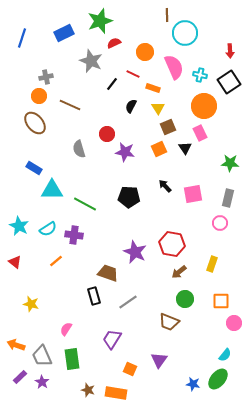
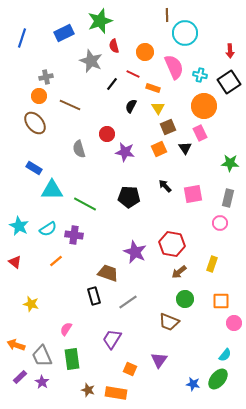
red semicircle at (114, 43): moved 3 px down; rotated 80 degrees counterclockwise
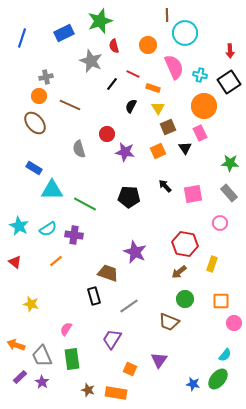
orange circle at (145, 52): moved 3 px right, 7 px up
orange square at (159, 149): moved 1 px left, 2 px down
gray rectangle at (228, 198): moved 1 px right, 5 px up; rotated 54 degrees counterclockwise
red hexagon at (172, 244): moved 13 px right
gray line at (128, 302): moved 1 px right, 4 px down
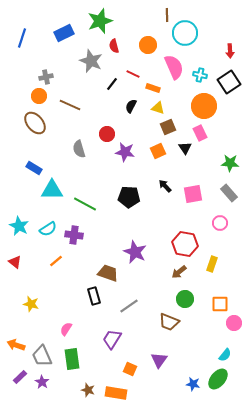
yellow triangle at (158, 108): rotated 40 degrees counterclockwise
orange square at (221, 301): moved 1 px left, 3 px down
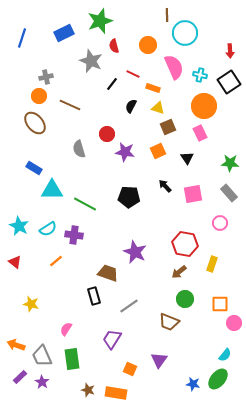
black triangle at (185, 148): moved 2 px right, 10 px down
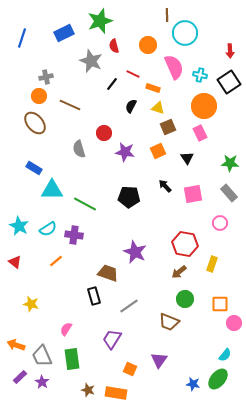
red circle at (107, 134): moved 3 px left, 1 px up
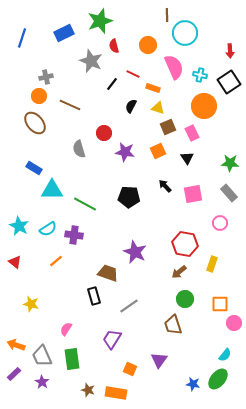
pink rectangle at (200, 133): moved 8 px left
brown trapezoid at (169, 322): moved 4 px right, 3 px down; rotated 50 degrees clockwise
purple rectangle at (20, 377): moved 6 px left, 3 px up
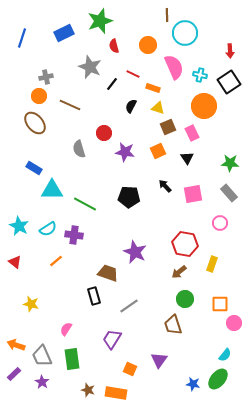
gray star at (91, 61): moved 1 px left, 6 px down
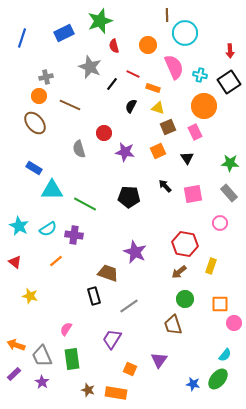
pink rectangle at (192, 133): moved 3 px right, 1 px up
yellow rectangle at (212, 264): moved 1 px left, 2 px down
yellow star at (31, 304): moved 1 px left, 8 px up
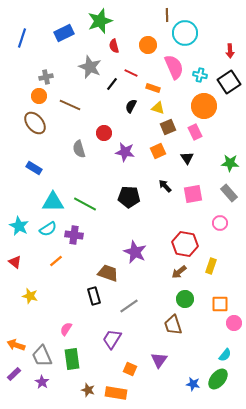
red line at (133, 74): moved 2 px left, 1 px up
cyan triangle at (52, 190): moved 1 px right, 12 px down
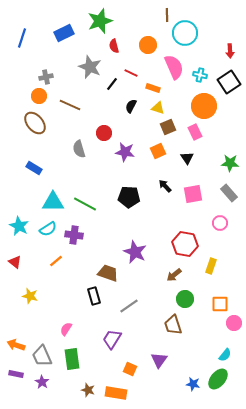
brown arrow at (179, 272): moved 5 px left, 3 px down
purple rectangle at (14, 374): moved 2 px right; rotated 56 degrees clockwise
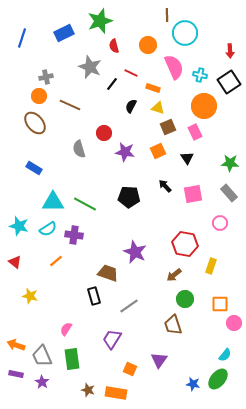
cyan star at (19, 226): rotated 12 degrees counterclockwise
